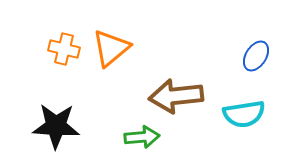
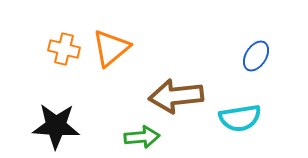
cyan semicircle: moved 4 px left, 4 px down
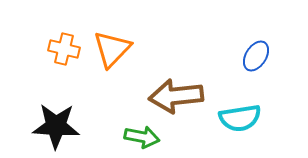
orange triangle: moved 1 px right, 1 px down; rotated 6 degrees counterclockwise
green arrow: rotated 16 degrees clockwise
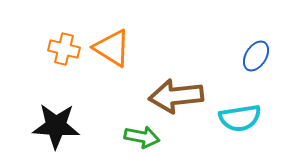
orange triangle: moved 1 px up; rotated 42 degrees counterclockwise
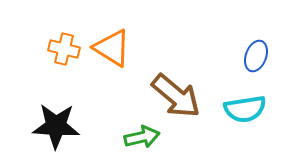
blue ellipse: rotated 12 degrees counterclockwise
brown arrow: rotated 134 degrees counterclockwise
cyan semicircle: moved 5 px right, 9 px up
green arrow: rotated 24 degrees counterclockwise
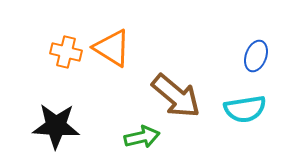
orange cross: moved 2 px right, 3 px down
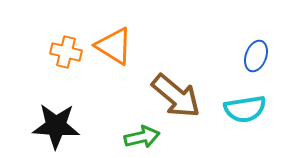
orange triangle: moved 2 px right, 2 px up
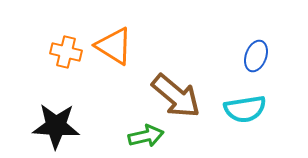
green arrow: moved 4 px right, 1 px up
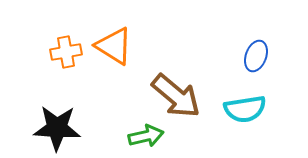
orange cross: rotated 24 degrees counterclockwise
black star: moved 1 px right, 2 px down
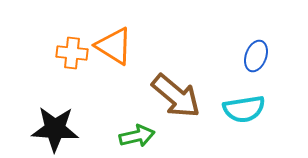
orange cross: moved 6 px right, 1 px down; rotated 16 degrees clockwise
cyan semicircle: moved 1 px left
black star: moved 2 px left, 1 px down
green arrow: moved 9 px left
